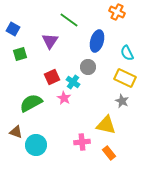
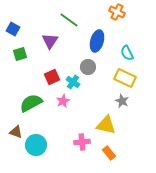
pink star: moved 1 px left, 3 px down; rotated 16 degrees clockwise
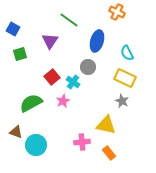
red square: rotated 14 degrees counterclockwise
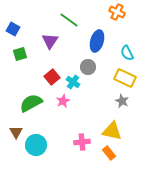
yellow triangle: moved 6 px right, 6 px down
brown triangle: rotated 40 degrees clockwise
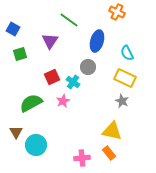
red square: rotated 14 degrees clockwise
pink cross: moved 16 px down
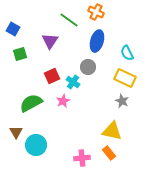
orange cross: moved 21 px left
red square: moved 1 px up
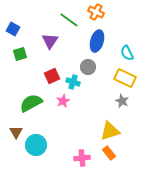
cyan cross: rotated 16 degrees counterclockwise
yellow triangle: moved 2 px left; rotated 30 degrees counterclockwise
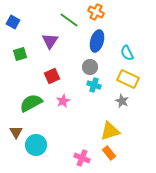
blue square: moved 7 px up
gray circle: moved 2 px right
yellow rectangle: moved 3 px right, 1 px down
cyan cross: moved 21 px right, 3 px down
pink cross: rotated 28 degrees clockwise
